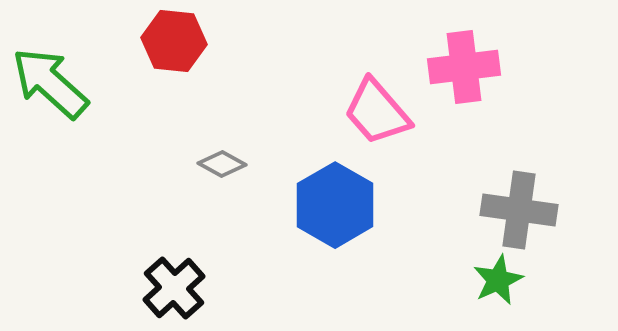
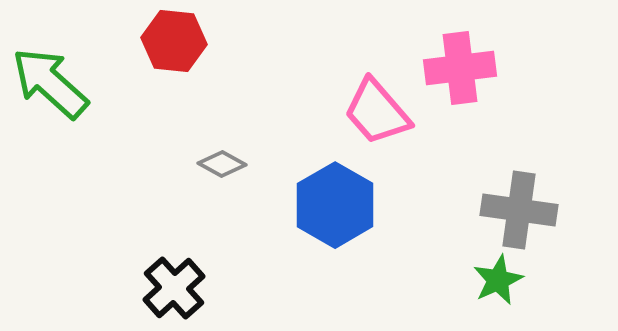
pink cross: moved 4 px left, 1 px down
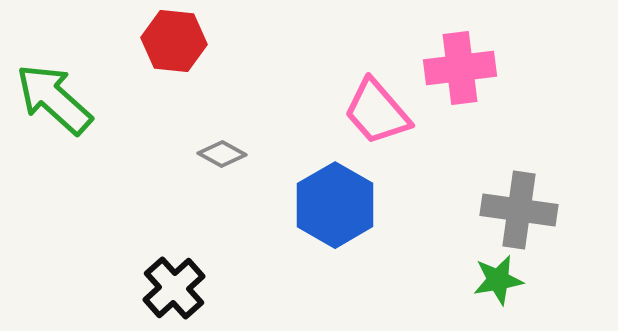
green arrow: moved 4 px right, 16 px down
gray diamond: moved 10 px up
green star: rotated 15 degrees clockwise
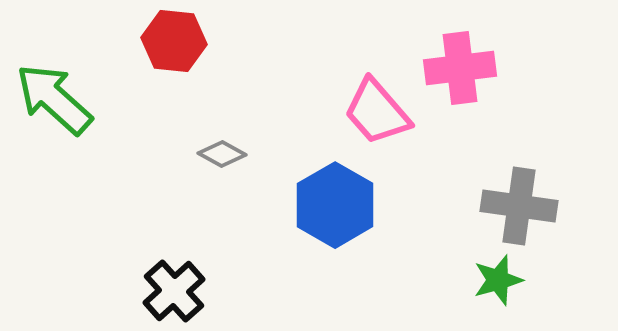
gray cross: moved 4 px up
green star: rotated 6 degrees counterclockwise
black cross: moved 3 px down
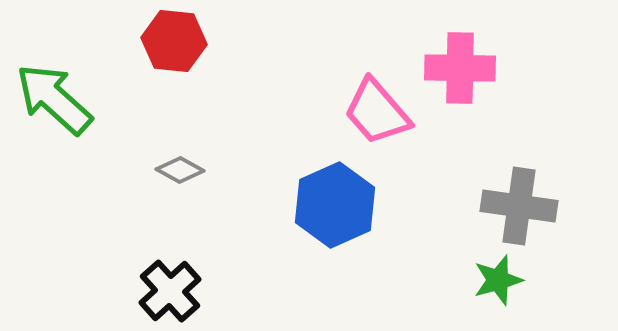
pink cross: rotated 8 degrees clockwise
gray diamond: moved 42 px left, 16 px down
blue hexagon: rotated 6 degrees clockwise
black cross: moved 4 px left
